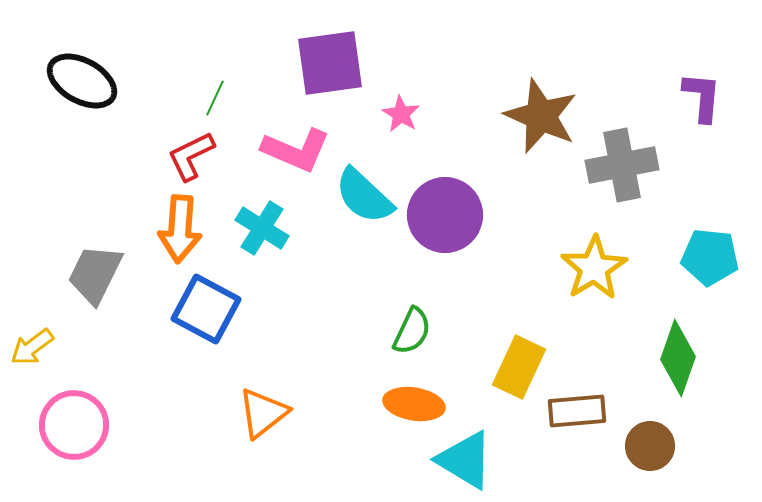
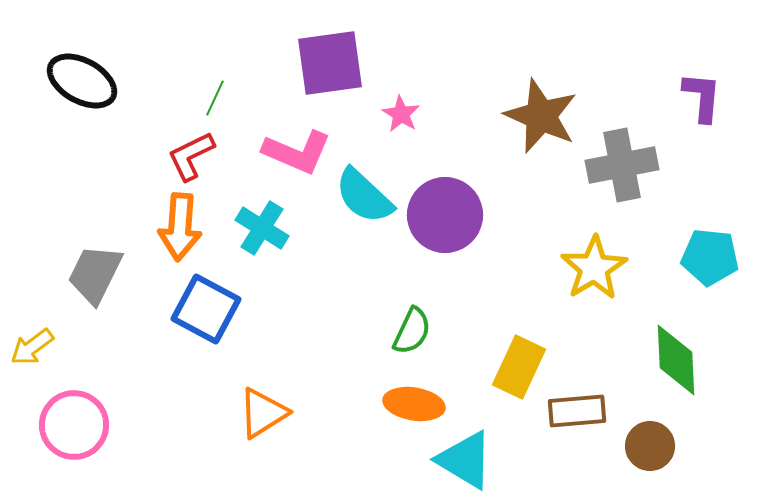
pink L-shape: moved 1 px right, 2 px down
orange arrow: moved 2 px up
green diamond: moved 2 px left, 2 px down; rotated 22 degrees counterclockwise
orange triangle: rotated 6 degrees clockwise
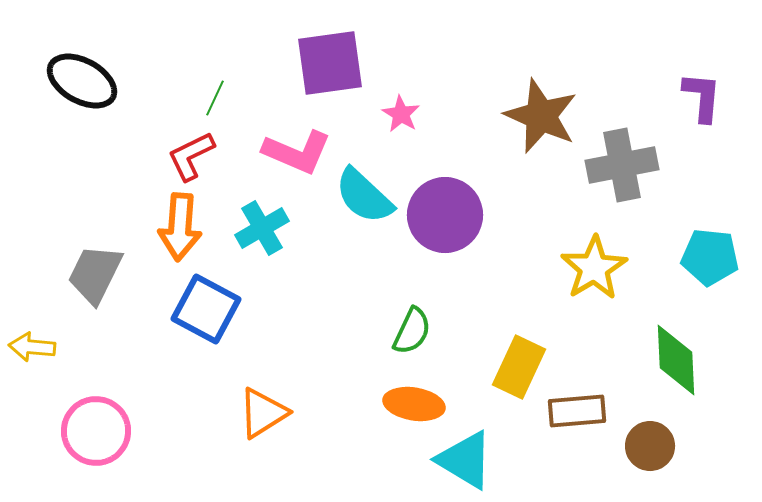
cyan cross: rotated 28 degrees clockwise
yellow arrow: rotated 42 degrees clockwise
pink circle: moved 22 px right, 6 px down
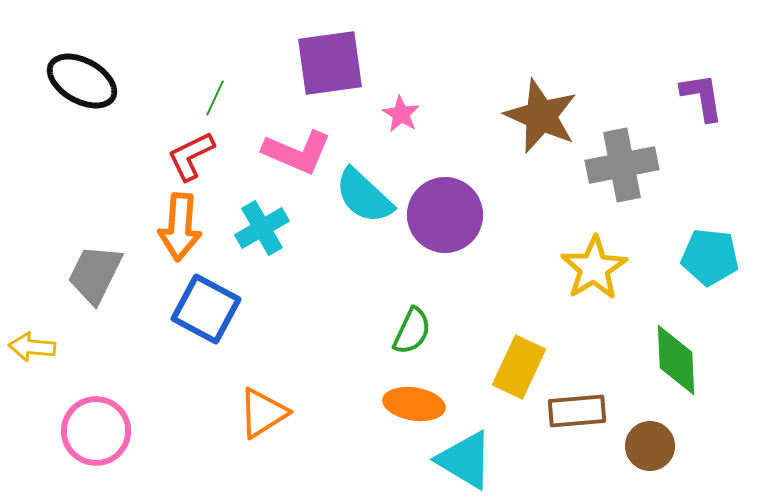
purple L-shape: rotated 14 degrees counterclockwise
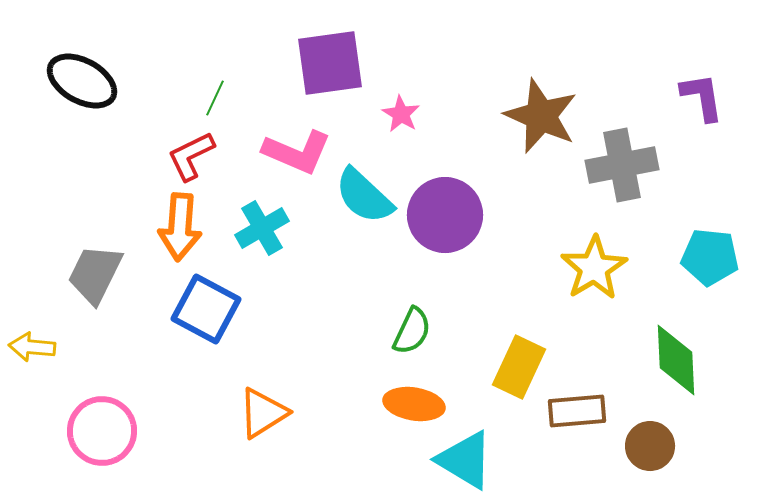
pink circle: moved 6 px right
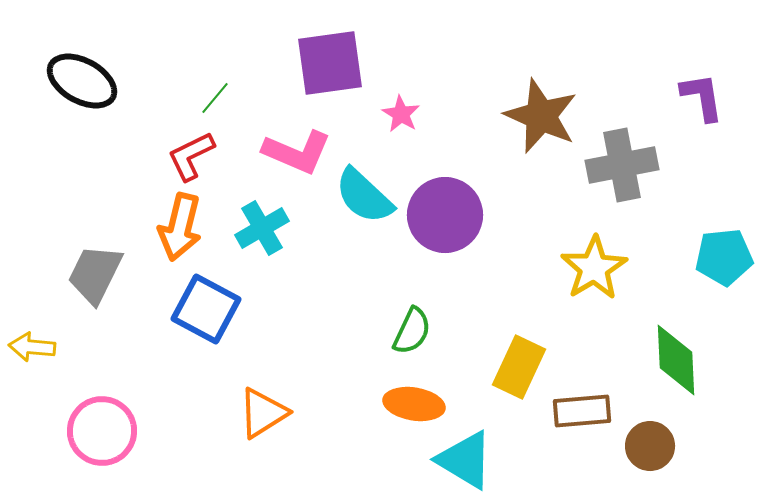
green line: rotated 15 degrees clockwise
orange arrow: rotated 10 degrees clockwise
cyan pentagon: moved 14 px right; rotated 12 degrees counterclockwise
brown rectangle: moved 5 px right
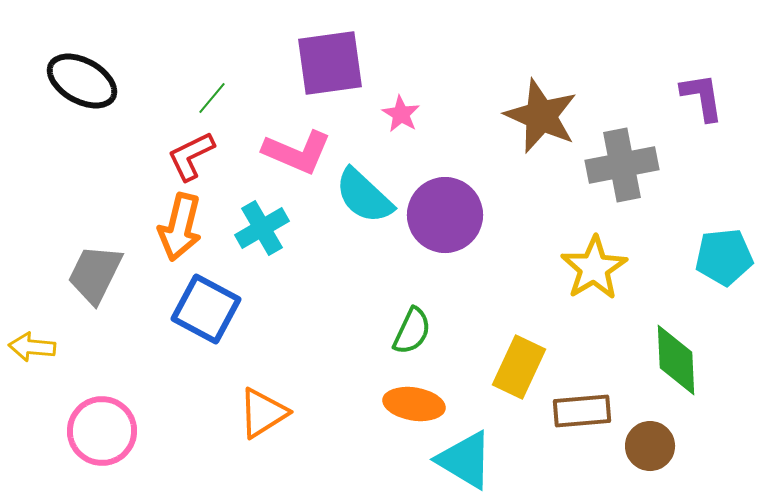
green line: moved 3 px left
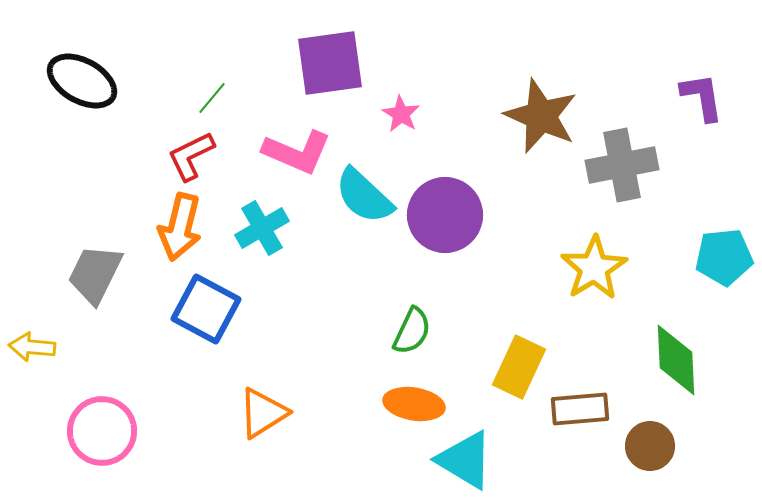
brown rectangle: moved 2 px left, 2 px up
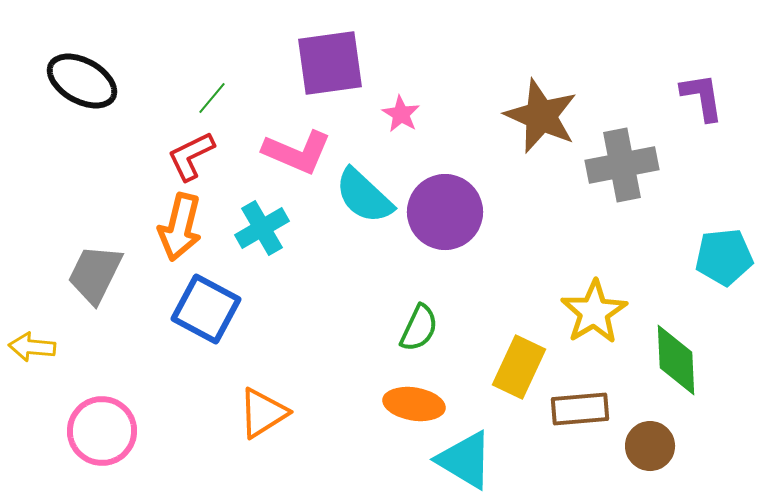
purple circle: moved 3 px up
yellow star: moved 44 px down
green semicircle: moved 7 px right, 3 px up
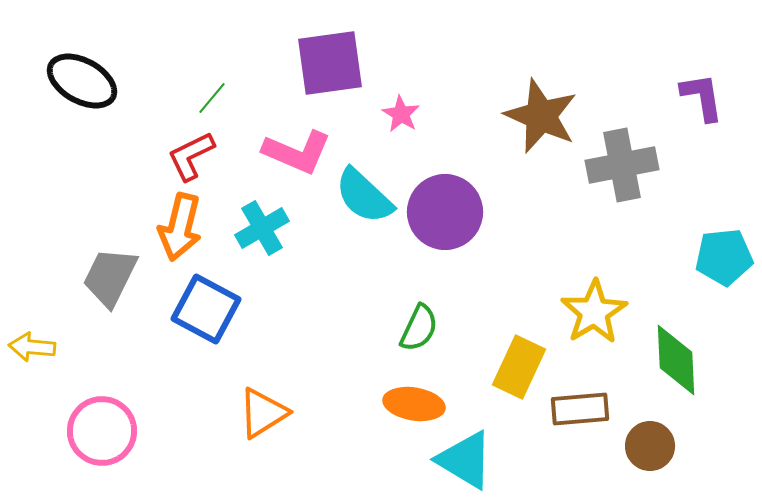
gray trapezoid: moved 15 px right, 3 px down
